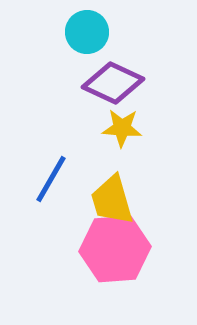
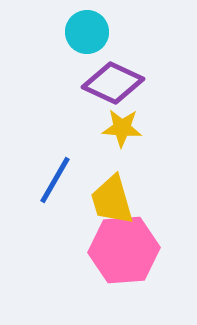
blue line: moved 4 px right, 1 px down
pink hexagon: moved 9 px right, 1 px down
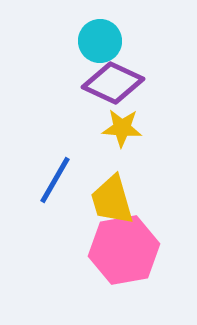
cyan circle: moved 13 px right, 9 px down
pink hexagon: rotated 6 degrees counterclockwise
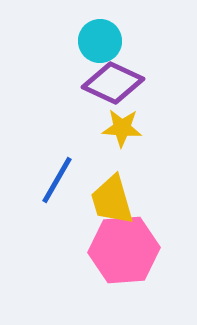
blue line: moved 2 px right
pink hexagon: rotated 6 degrees clockwise
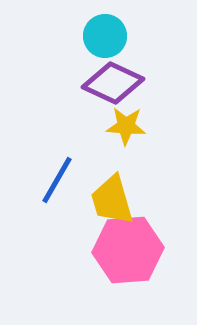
cyan circle: moved 5 px right, 5 px up
yellow star: moved 4 px right, 2 px up
pink hexagon: moved 4 px right
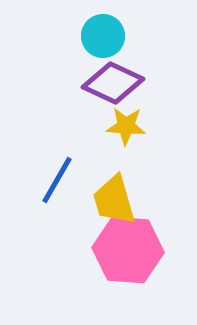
cyan circle: moved 2 px left
yellow trapezoid: moved 2 px right
pink hexagon: rotated 8 degrees clockwise
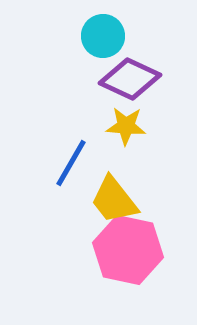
purple diamond: moved 17 px right, 4 px up
blue line: moved 14 px right, 17 px up
yellow trapezoid: rotated 22 degrees counterclockwise
pink hexagon: rotated 8 degrees clockwise
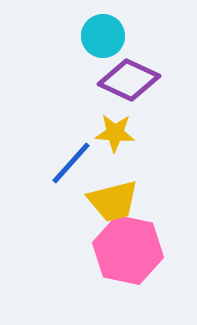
purple diamond: moved 1 px left, 1 px down
yellow star: moved 11 px left, 7 px down
blue line: rotated 12 degrees clockwise
yellow trapezoid: moved 1 px left, 1 px down; rotated 66 degrees counterclockwise
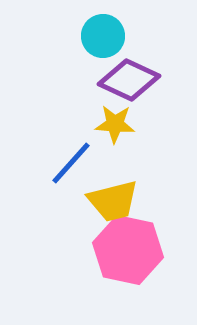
yellow star: moved 9 px up
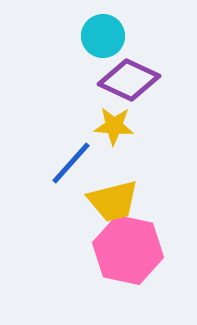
yellow star: moved 1 px left, 2 px down
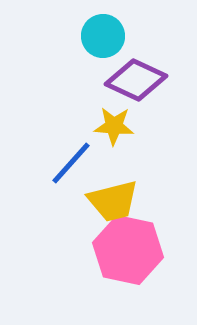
purple diamond: moved 7 px right
